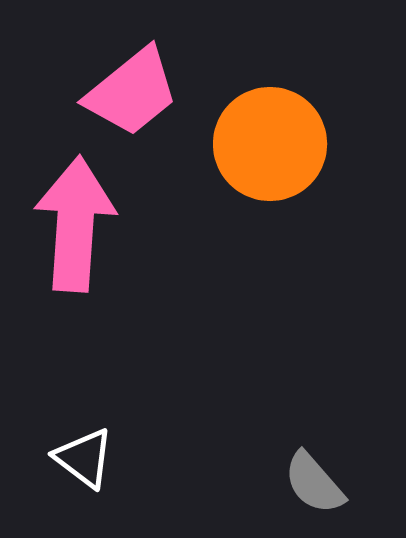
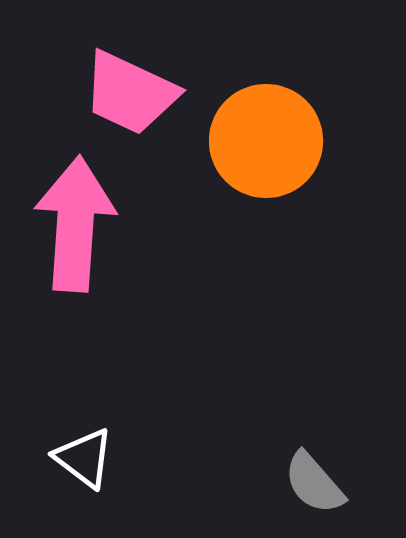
pink trapezoid: moved 2 px left, 1 px down; rotated 64 degrees clockwise
orange circle: moved 4 px left, 3 px up
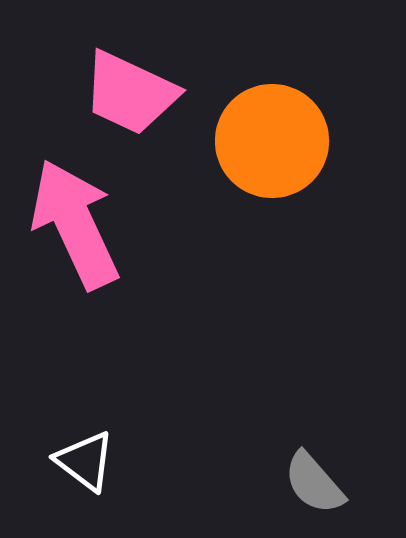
orange circle: moved 6 px right
pink arrow: rotated 29 degrees counterclockwise
white triangle: moved 1 px right, 3 px down
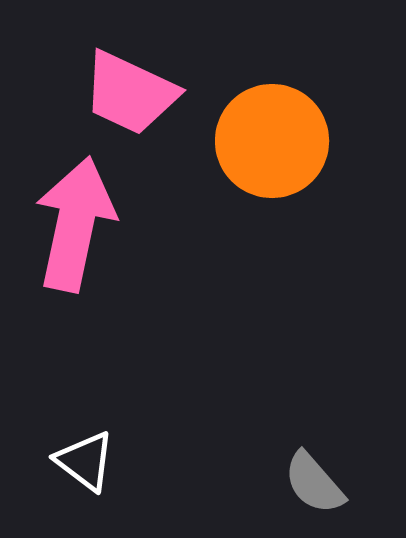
pink arrow: rotated 37 degrees clockwise
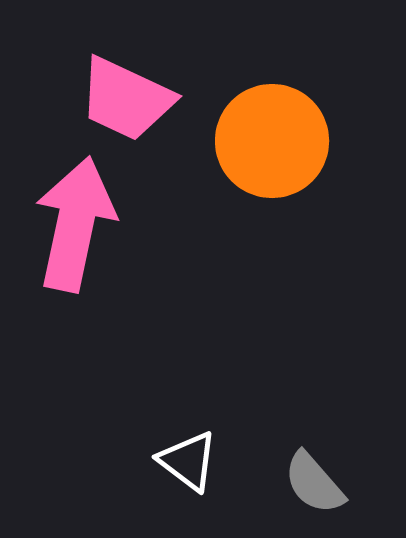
pink trapezoid: moved 4 px left, 6 px down
white triangle: moved 103 px right
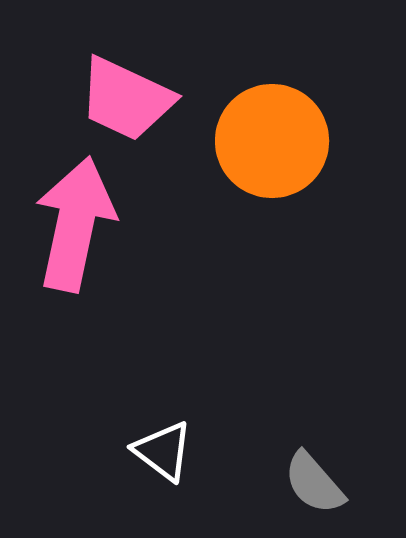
white triangle: moved 25 px left, 10 px up
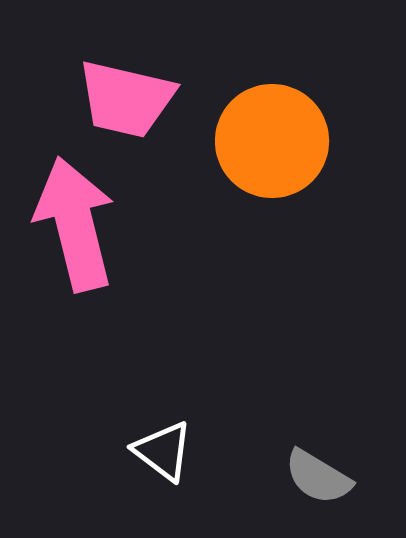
pink trapezoid: rotated 12 degrees counterclockwise
pink arrow: rotated 26 degrees counterclockwise
gray semicircle: moved 4 px right, 6 px up; rotated 18 degrees counterclockwise
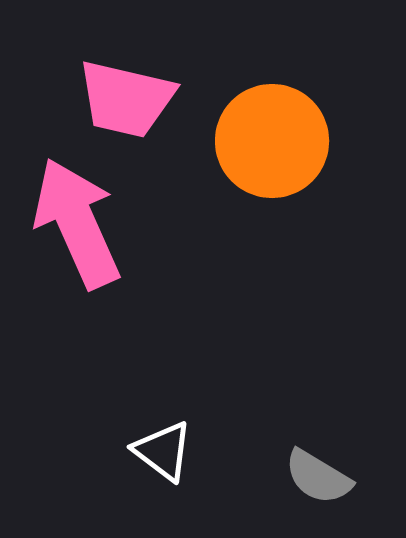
pink arrow: moved 2 px right, 1 px up; rotated 10 degrees counterclockwise
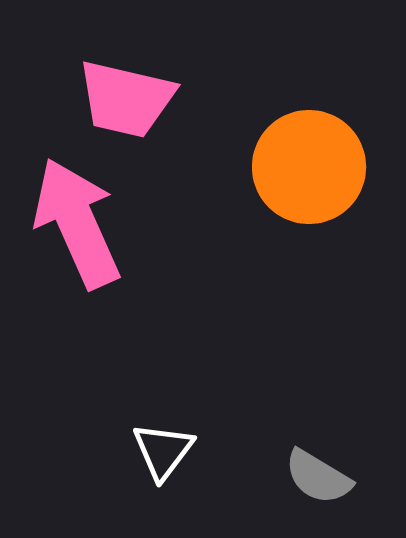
orange circle: moved 37 px right, 26 px down
white triangle: rotated 30 degrees clockwise
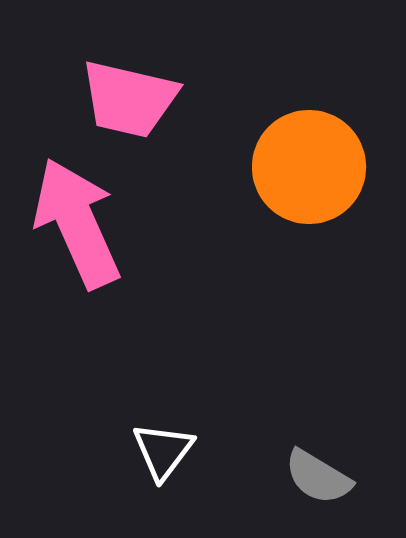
pink trapezoid: moved 3 px right
